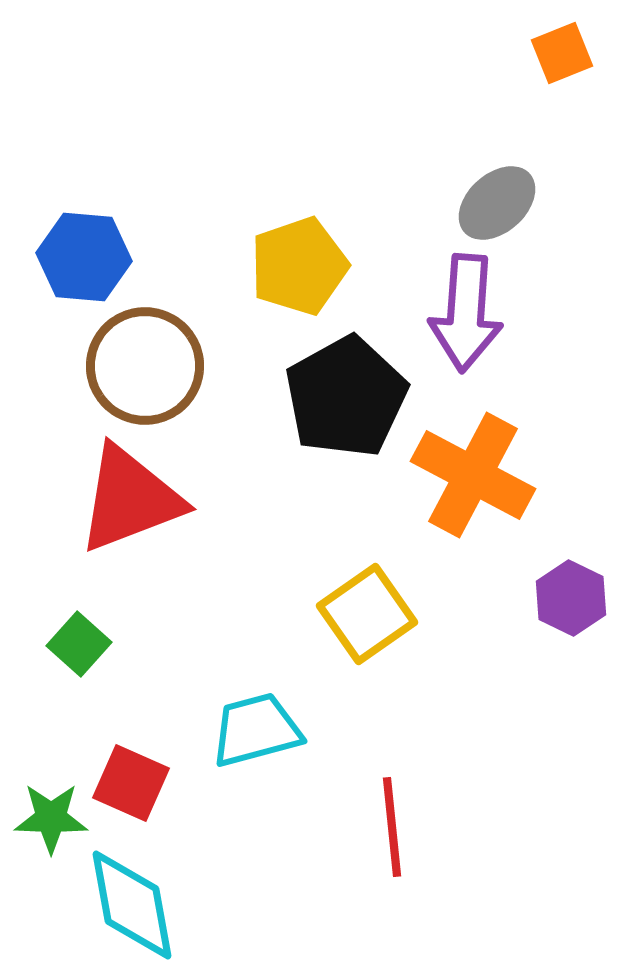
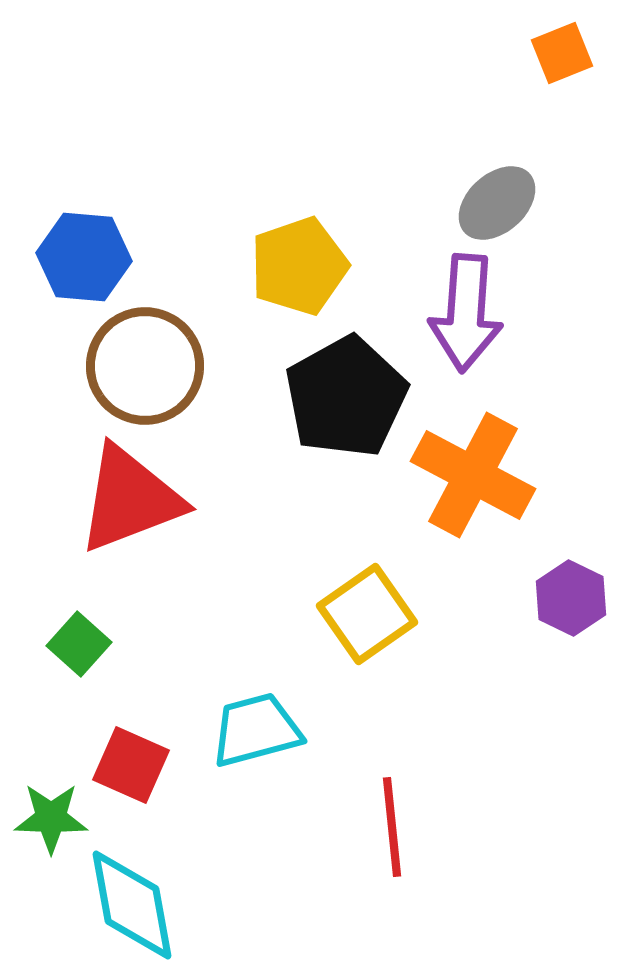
red square: moved 18 px up
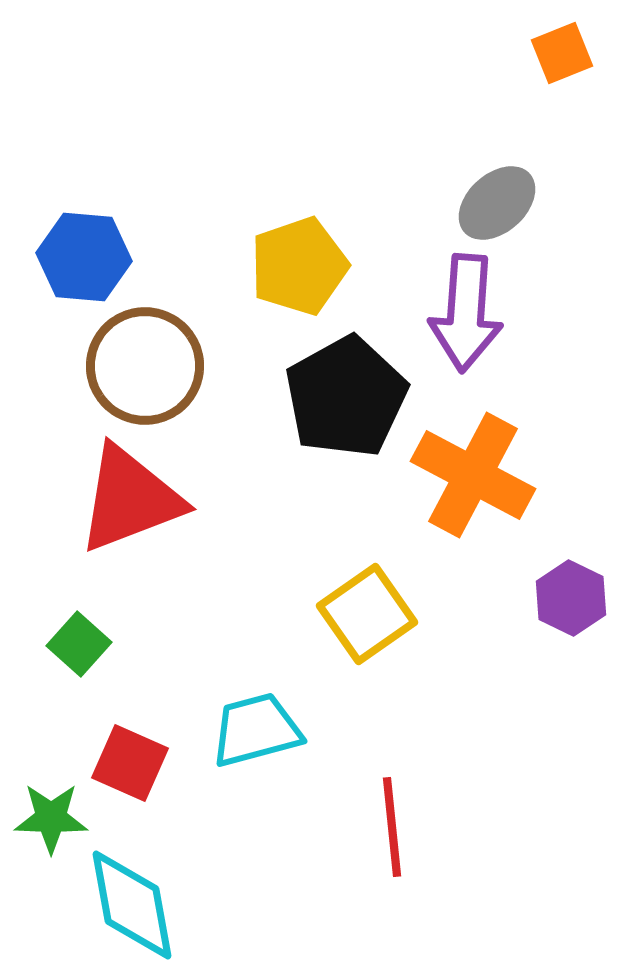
red square: moved 1 px left, 2 px up
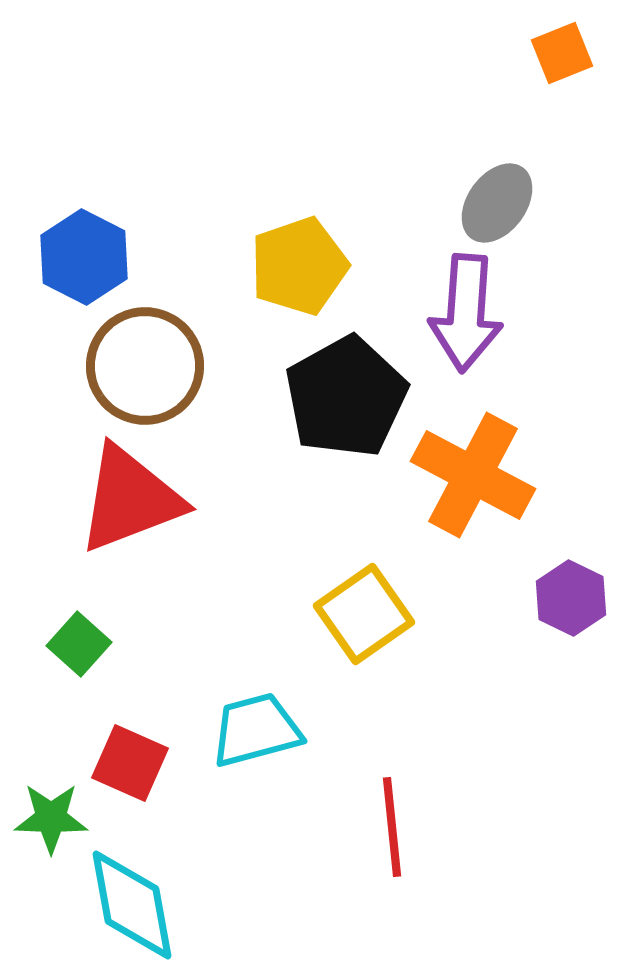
gray ellipse: rotated 12 degrees counterclockwise
blue hexagon: rotated 22 degrees clockwise
yellow square: moved 3 px left
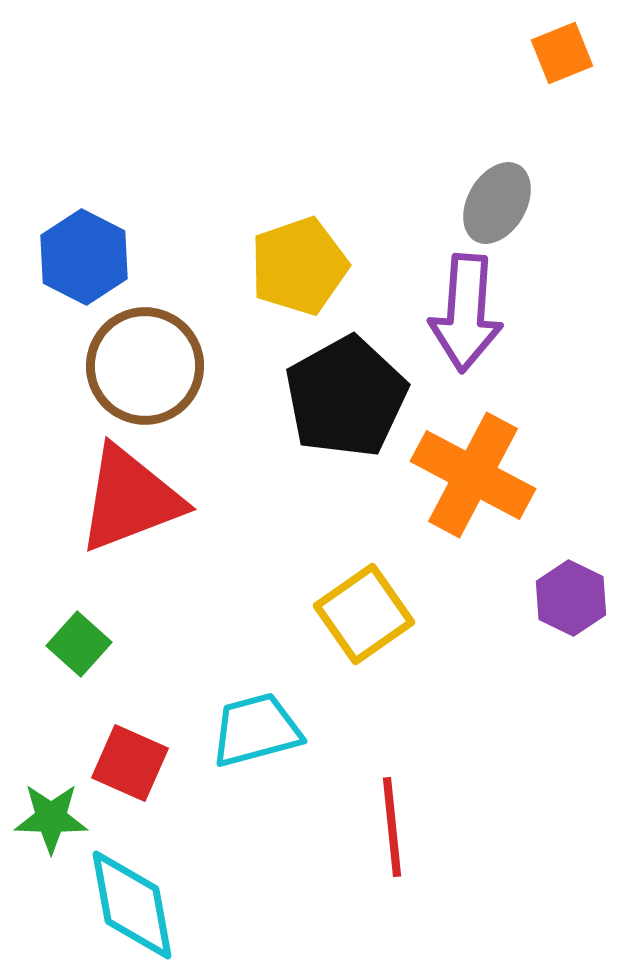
gray ellipse: rotated 6 degrees counterclockwise
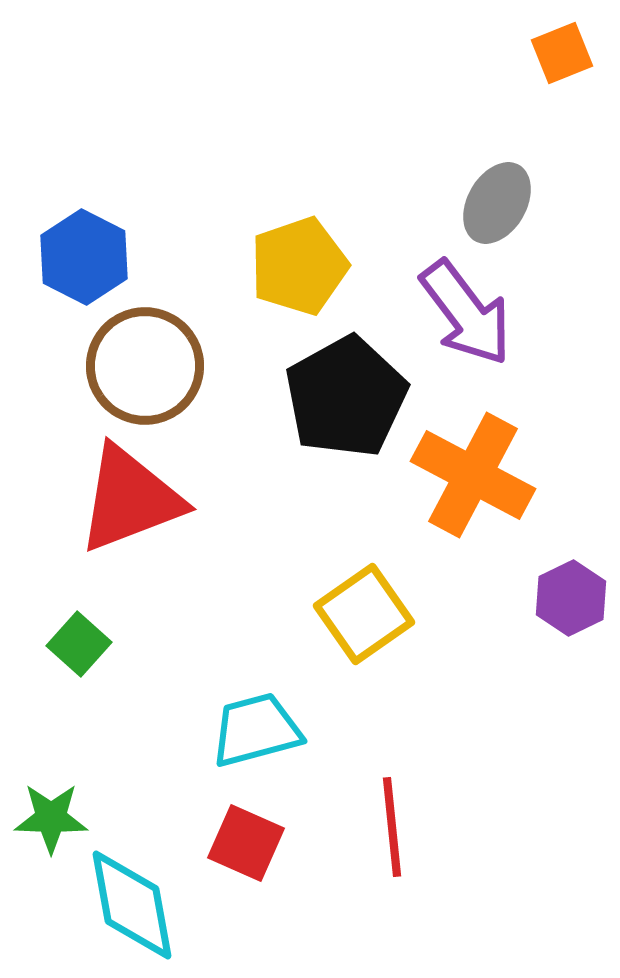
purple arrow: rotated 41 degrees counterclockwise
purple hexagon: rotated 8 degrees clockwise
red square: moved 116 px right, 80 px down
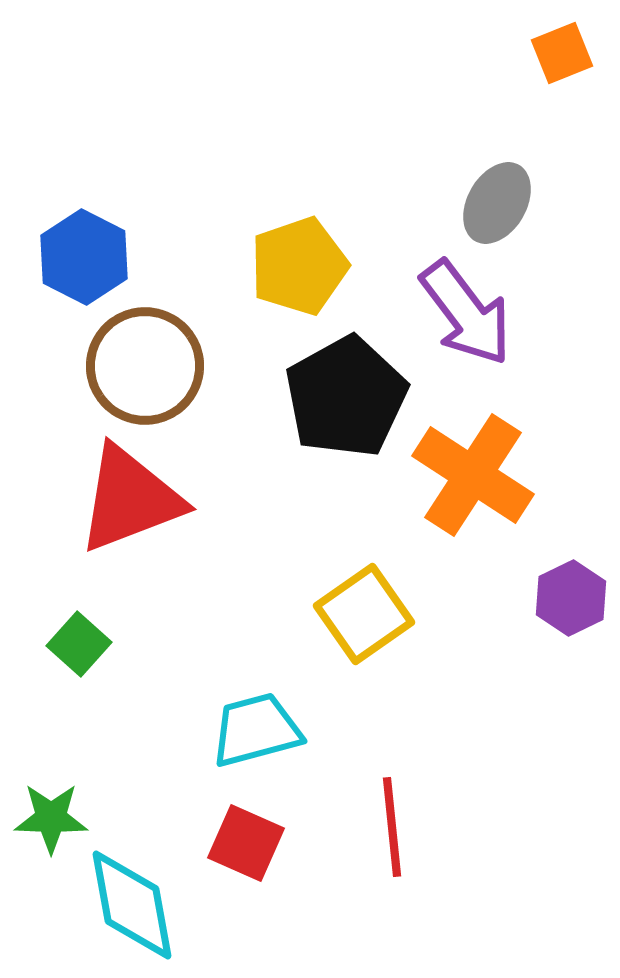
orange cross: rotated 5 degrees clockwise
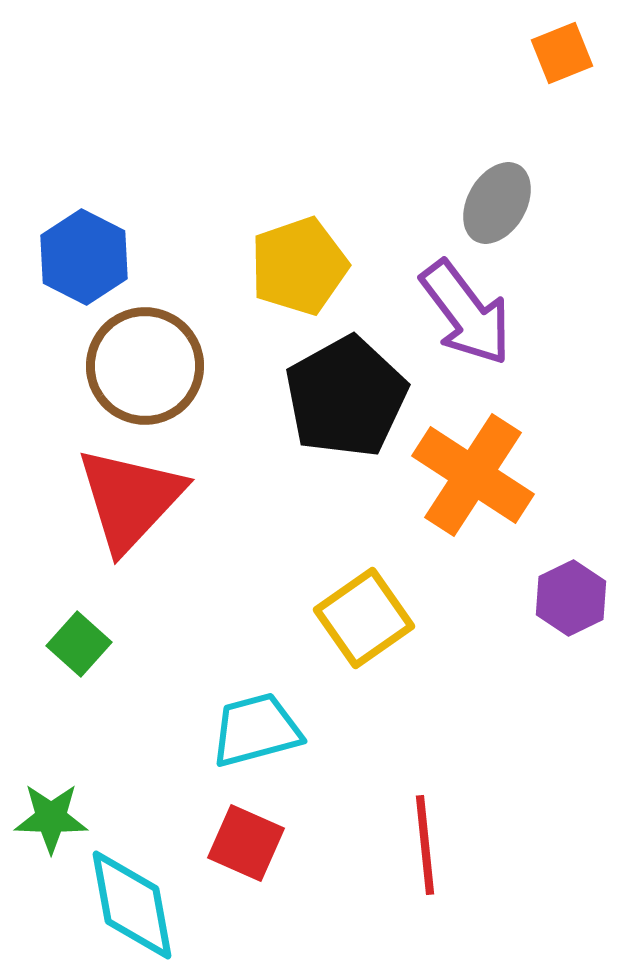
red triangle: rotated 26 degrees counterclockwise
yellow square: moved 4 px down
red line: moved 33 px right, 18 px down
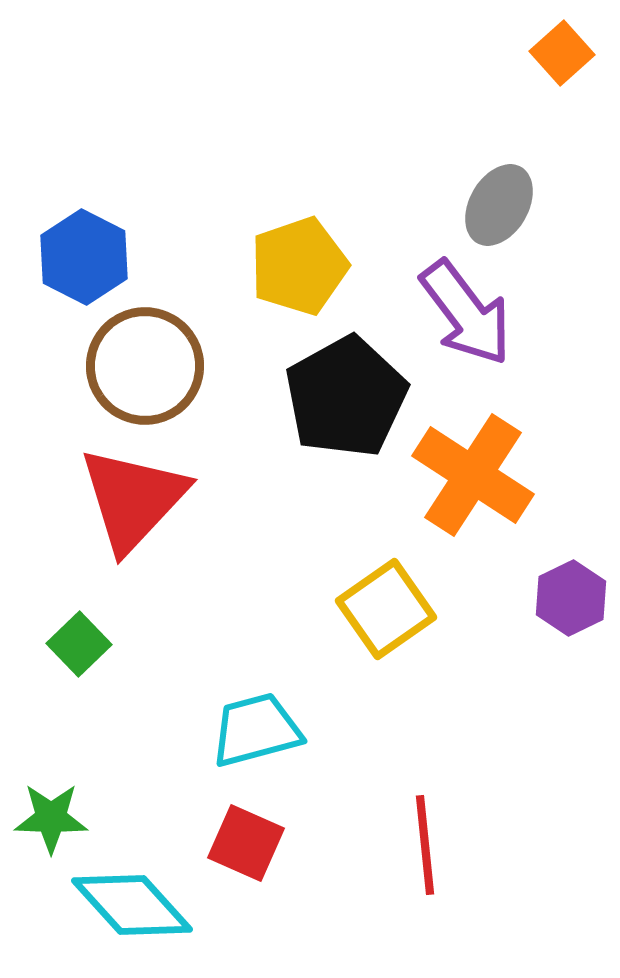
orange square: rotated 20 degrees counterclockwise
gray ellipse: moved 2 px right, 2 px down
red triangle: moved 3 px right
yellow square: moved 22 px right, 9 px up
green square: rotated 4 degrees clockwise
cyan diamond: rotated 32 degrees counterclockwise
